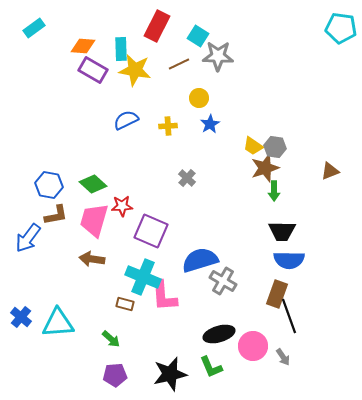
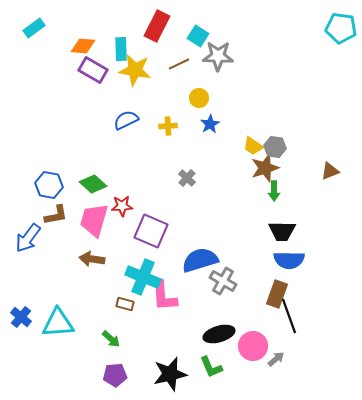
gray arrow at (283, 357): moved 7 px left, 2 px down; rotated 96 degrees counterclockwise
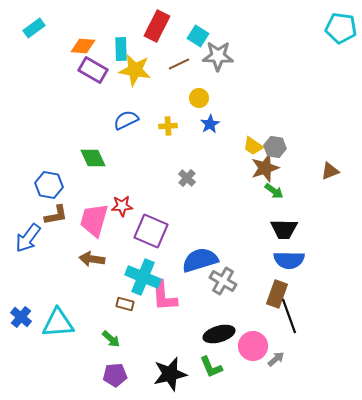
green diamond at (93, 184): moved 26 px up; rotated 24 degrees clockwise
green arrow at (274, 191): rotated 54 degrees counterclockwise
black trapezoid at (282, 231): moved 2 px right, 2 px up
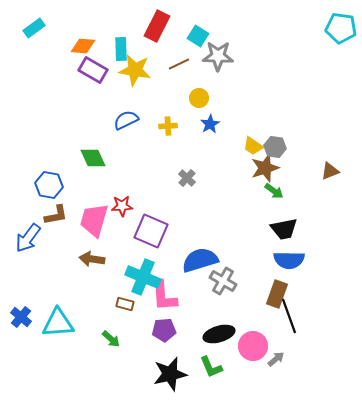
black trapezoid at (284, 229): rotated 12 degrees counterclockwise
purple pentagon at (115, 375): moved 49 px right, 45 px up
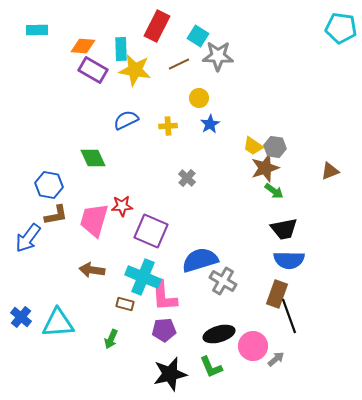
cyan rectangle at (34, 28): moved 3 px right, 2 px down; rotated 35 degrees clockwise
brown arrow at (92, 259): moved 11 px down
green arrow at (111, 339): rotated 72 degrees clockwise
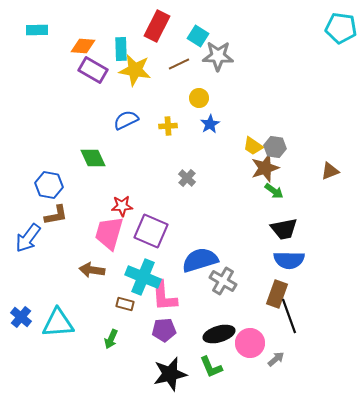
pink trapezoid at (94, 220): moved 15 px right, 13 px down
pink circle at (253, 346): moved 3 px left, 3 px up
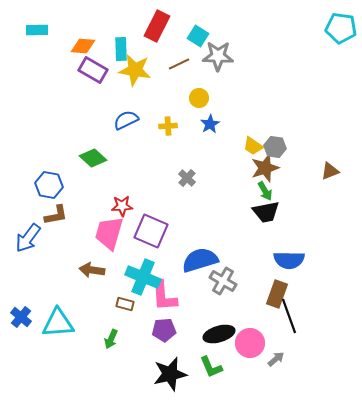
green diamond at (93, 158): rotated 24 degrees counterclockwise
green arrow at (274, 191): moved 9 px left; rotated 24 degrees clockwise
black trapezoid at (284, 229): moved 18 px left, 17 px up
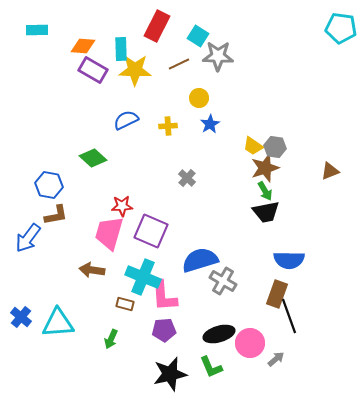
yellow star at (135, 70): rotated 8 degrees counterclockwise
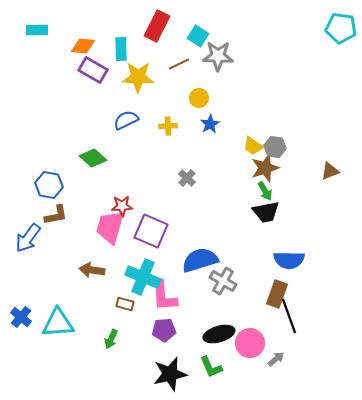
yellow star at (135, 70): moved 3 px right, 7 px down
pink trapezoid at (109, 233): moved 1 px right, 6 px up
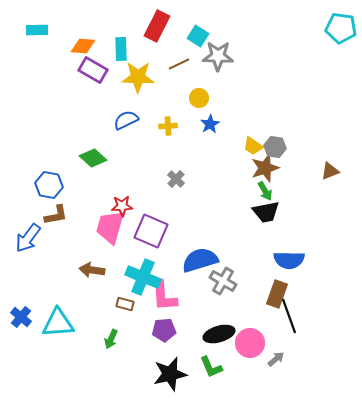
gray cross at (187, 178): moved 11 px left, 1 px down
